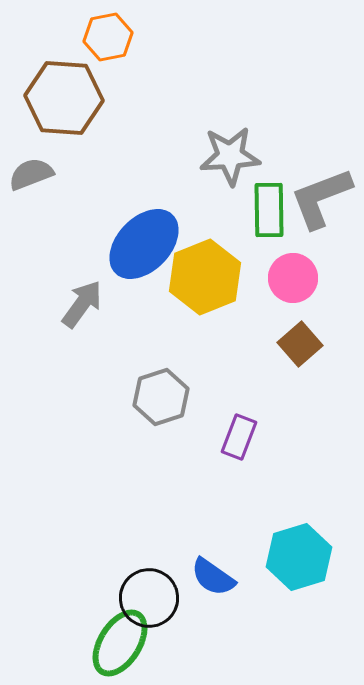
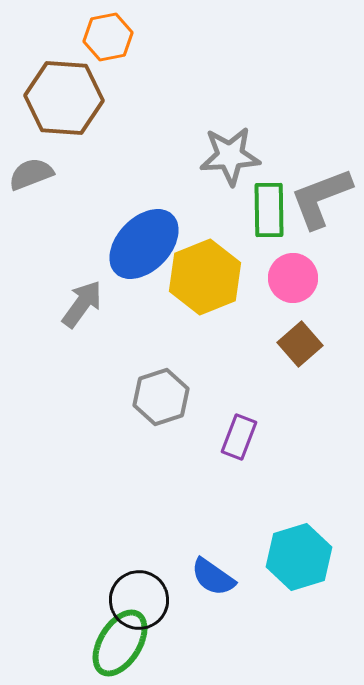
black circle: moved 10 px left, 2 px down
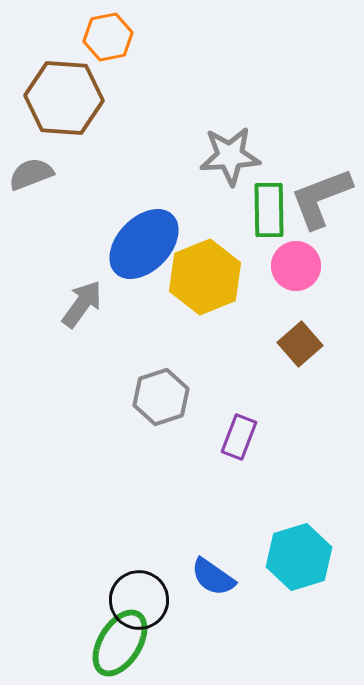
pink circle: moved 3 px right, 12 px up
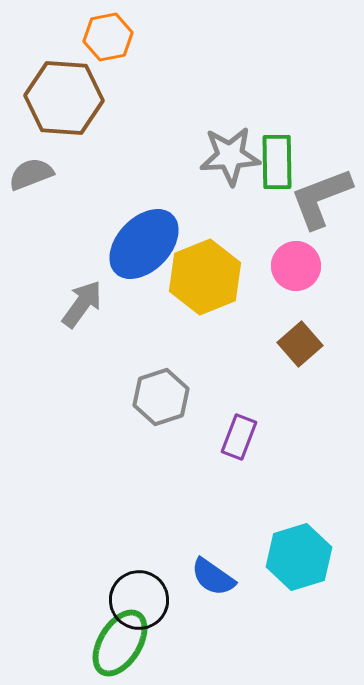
green rectangle: moved 8 px right, 48 px up
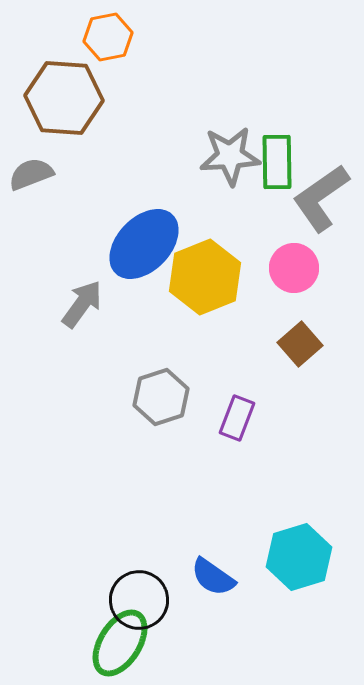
gray L-shape: rotated 14 degrees counterclockwise
pink circle: moved 2 px left, 2 px down
purple rectangle: moved 2 px left, 19 px up
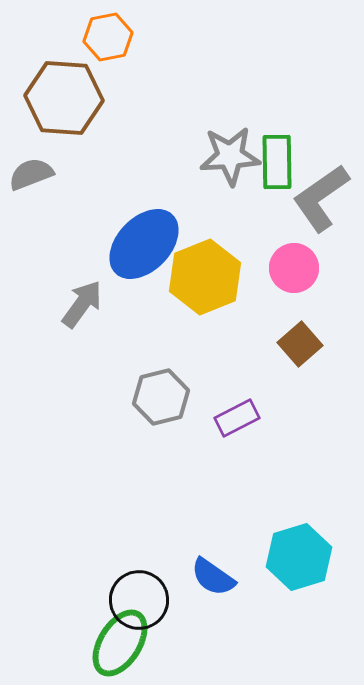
gray hexagon: rotated 4 degrees clockwise
purple rectangle: rotated 42 degrees clockwise
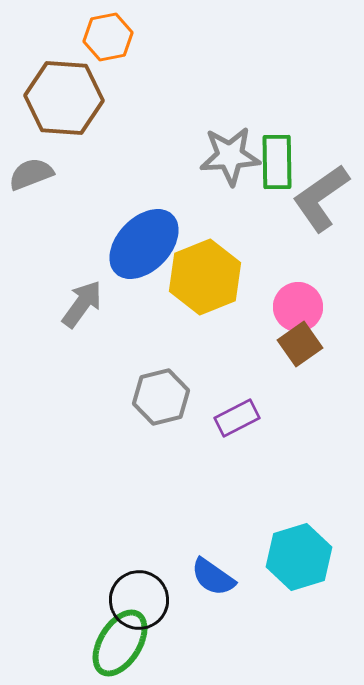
pink circle: moved 4 px right, 39 px down
brown square: rotated 6 degrees clockwise
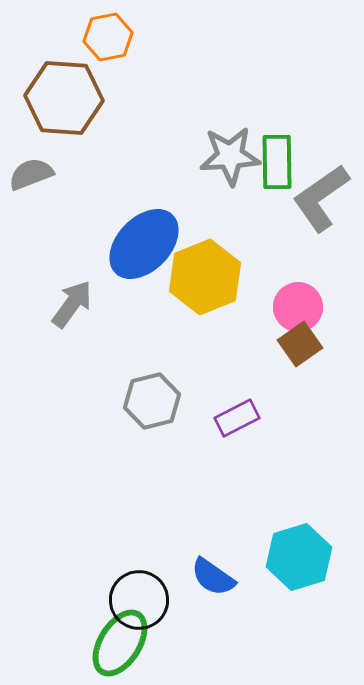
gray arrow: moved 10 px left
gray hexagon: moved 9 px left, 4 px down
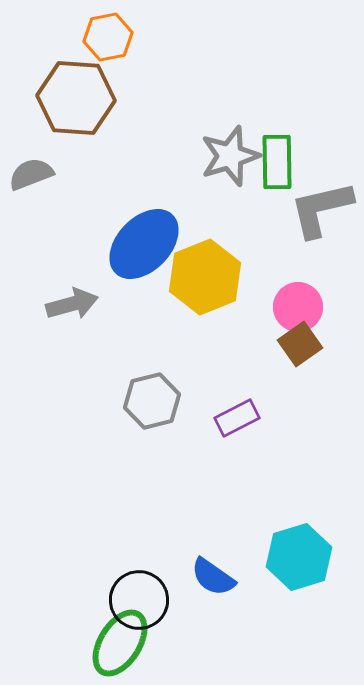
brown hexagon: moved 12 px right
gray star: rotated 14 degrees counterclockwise
gray L-shape: moved 11 px down; rotated 22 degrees clockwise
gray arrow: rotated 39 degrees clockwise
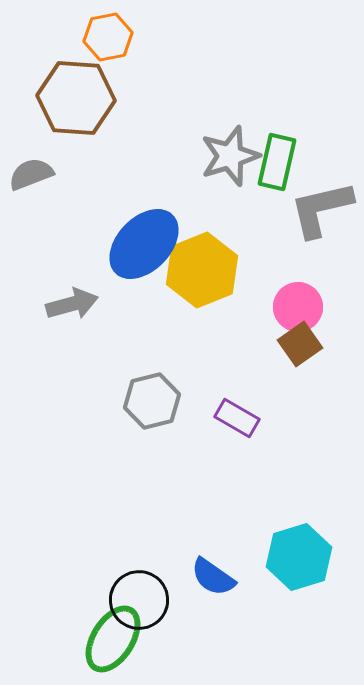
green rectangle: rotated 14 degrees clockwise
yellow hexagon: moved 3 px left, 7 px up
purple rectangle: rotated 57 degrees clockwise
green ellipse: moved 7 px left, 4 px up
